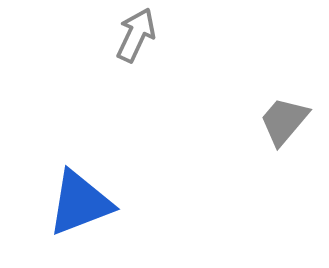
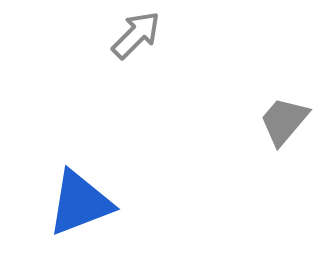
gray arrow: rotated 20 degrees clockwise
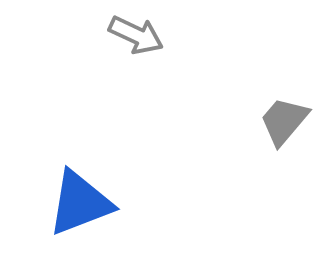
gray arrow: rotated 70 degrees clockwise
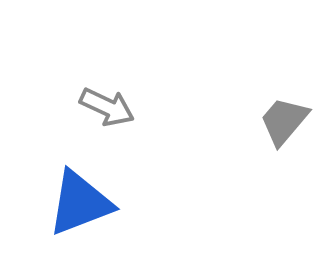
gray arrow: moved 29 px left, 72 px down
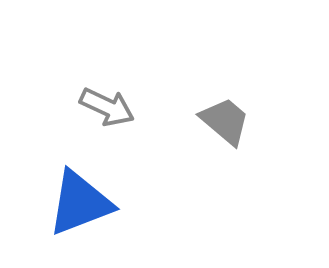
gray trapezoid: moved 59 px left; rotated 90 degrees clockwise
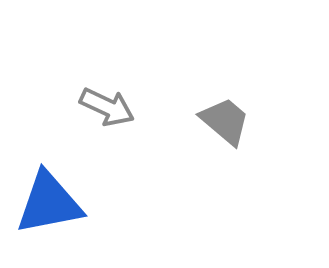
blue triangle: moved 31 px left; rotated 10 degrees clockwise
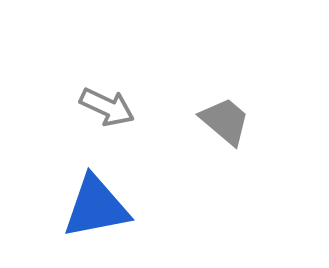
blue triangle: moved 47 px right, 4 px down
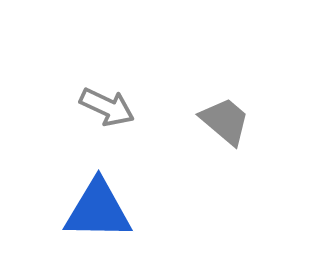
blue triangle: moved 2 px right, 3 px down; rotated 12 degrees clockwise
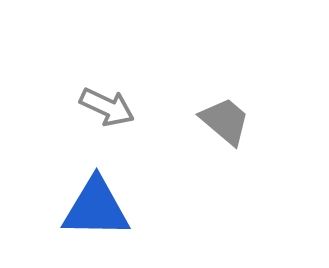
blue triangle: moved 2 px left, 2 px up
